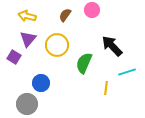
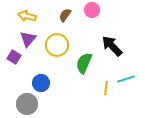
cyan line: moved 1 px left, 7 px down
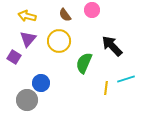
brown semicircle: rotated 72 degrees counterclockwise
yellow circle: moved 2 px right, 4 px up
gray circle: moved 4 px up
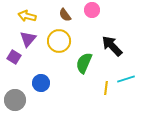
gray circle: moved 12 px left
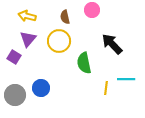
brown semicircle: moved 2 px down; rotated 24 degrees clockwise
black arrow: moved 2 px up
green semicircle: rotated 35 degrees counterclockwise
cyan line: rotated 18 degrees clockwise
blue circle: moved 5 px down
gray circle: moved 5 px up
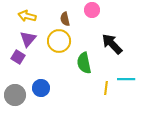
brown semicircle: moved 2 px down
purple square: moved 4 px right
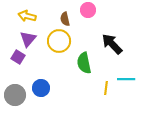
pink circle: moved 4 px left
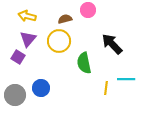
brown semicircle: rotated 88 degrees clockwise
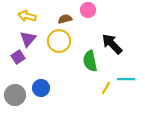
purple square: rotated 24 degrees clockwise
green semicircle: moved 6 px right, 2 px up
yellow line: rotated 24 degrees clockwise
